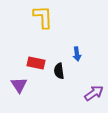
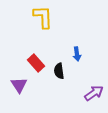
red rectangle: rotated 36 degrees clockwise
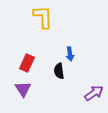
blue arrow: moved 7 px left
red rectangle: moved 9 px left; rotated 66 degrees clockwise
purple triangle: moved 4 px right, 4 px down
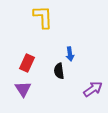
purple arrow: moved 1 px left, 4 px up
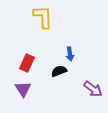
black semicircle: rotated 77 degrees clockwise
purple arrow: rotated 72 degrees clockwise
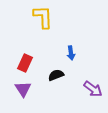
blue arrow: moved 1 px right, 1 px up
red rectangle: moved 2 px left
black semicircle: moved 3 px left, 4 px down
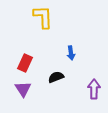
black semicircle: moved 2 px down
purple arrow: moved 1 px right; rotated 126 degrees counterclockwise
